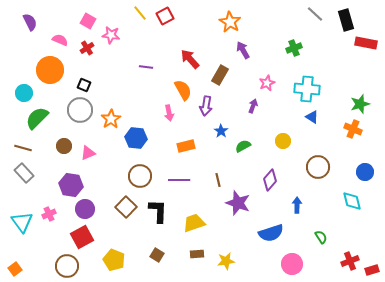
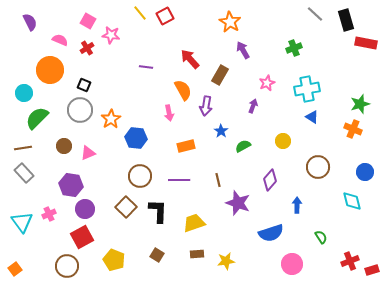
cyan cross at (307, 89): rotated 15 degrees counterclockwise
brown line at (23, 148): rotated 24 degrees counterclockwise
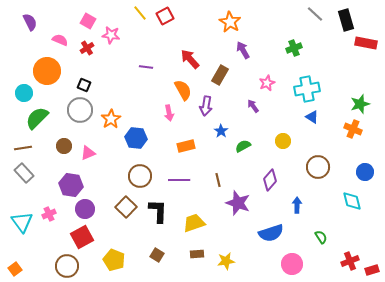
orange circle at (50, 70): moved 3 px left, 1 px down
purple arrow at (253, 106): rotated 56 degrees counterclockwise
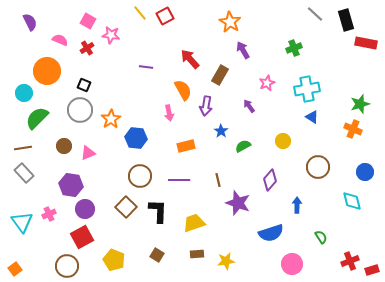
purple arrow at (253, 106): moved 4 px left
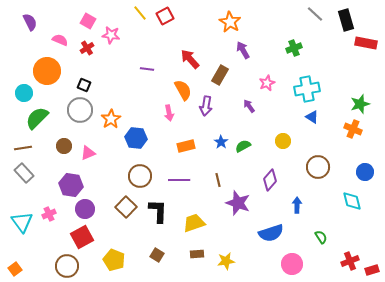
purple line at (146, 67): moved 1 px right, 2 px down
blue star at (221, 131): moved 11 px down
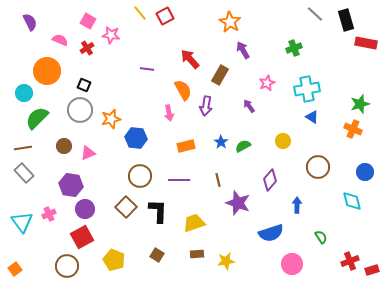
orange star at (111, 119): rotated 18 degrees clockwise
